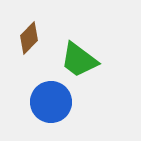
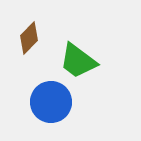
green trapezoid: moved 1 px left, 1 px down
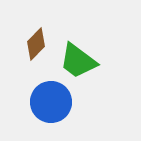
brown diamond: moved 7 px right, 6 px down
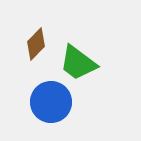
green trapezoid: moved 2 px down
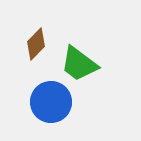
green trapezoid: moved 1 px right, 1 px down
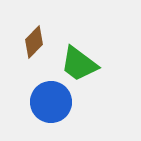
brown diamond: moved 2 px left, 2 px up
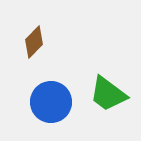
green trapezoid: moved 29 px right, 30 px down
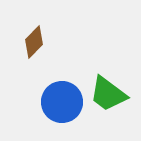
blue circle: moved 11 px right
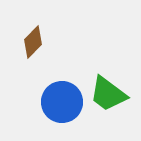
brown diamond: moved 1 px left
